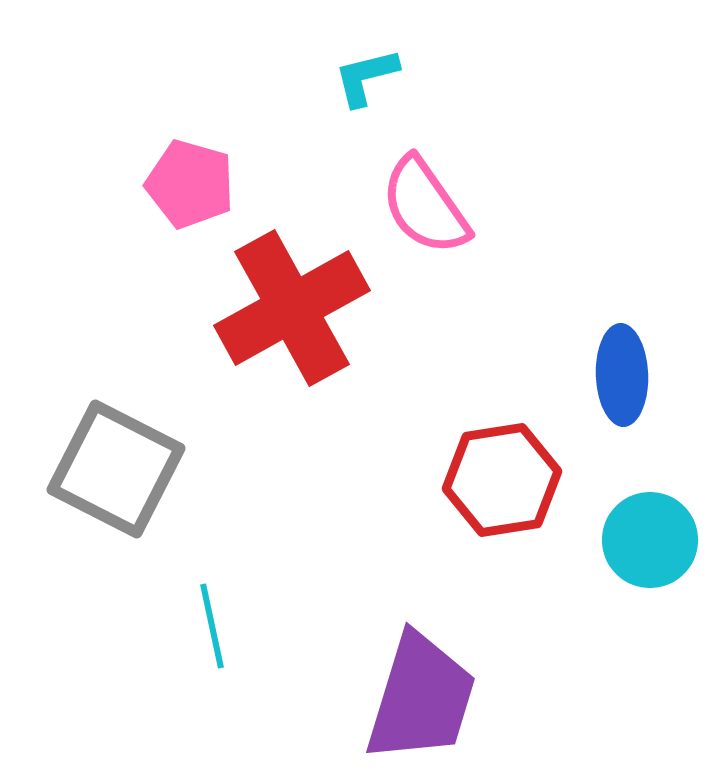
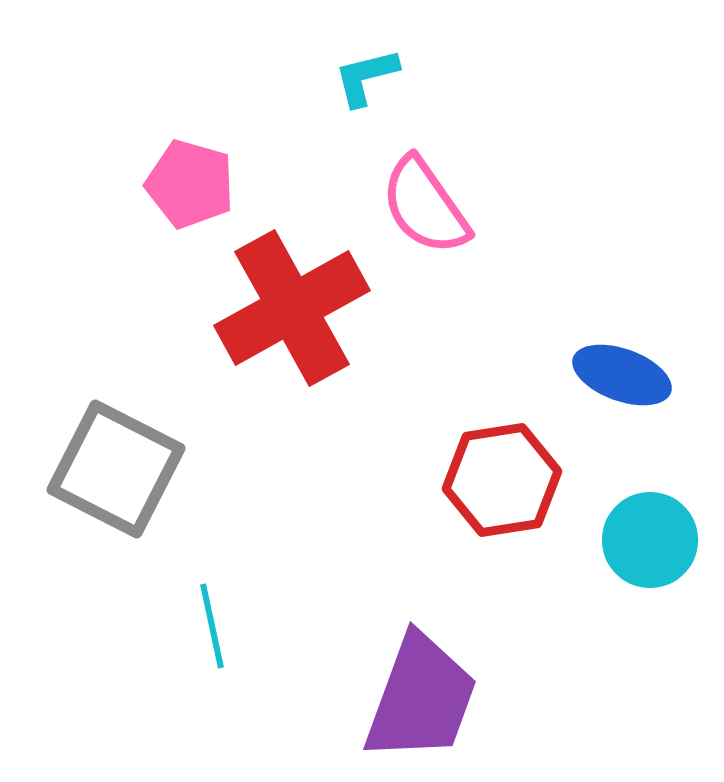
blue ellipse: rotated 68 degrees counterclockwise
purple trapezoid: rotated 3 degrees clockwise
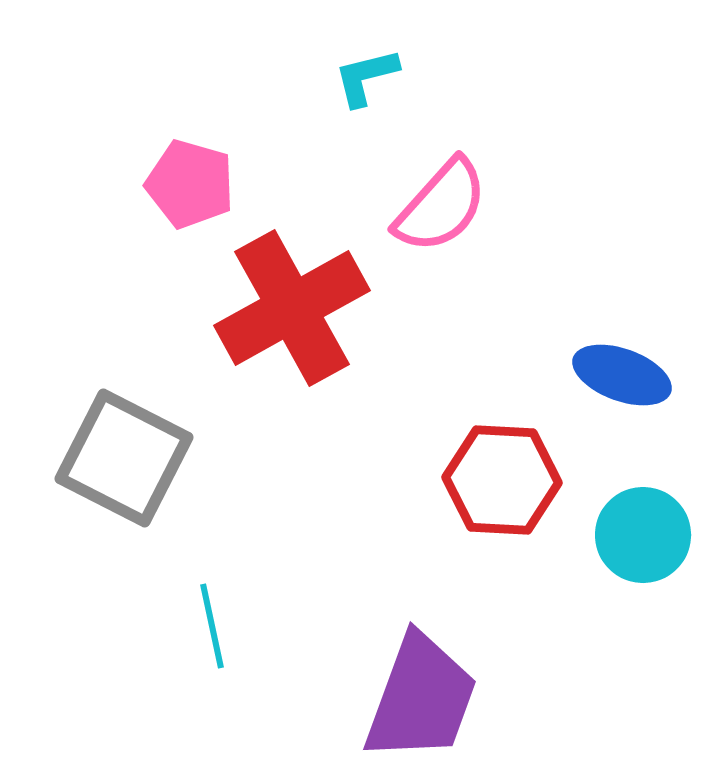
pink semicircle: moved 16 px right; rotated 103 degrees counterclockwise
gray square: moved 8 px right, 11 px up
red hexagon: rotated 12 degrees clockwise
cyan circle: moved 7 px left, 5 px up
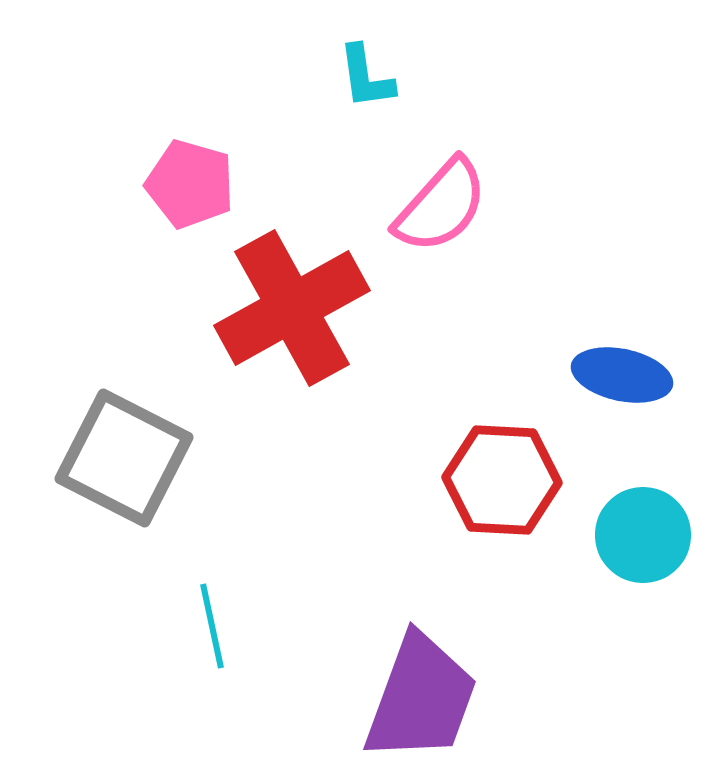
cyan L-shape: rotated 84 degrees counterclockwise
blue ellipse: rotated 8 degrees counterclockwise
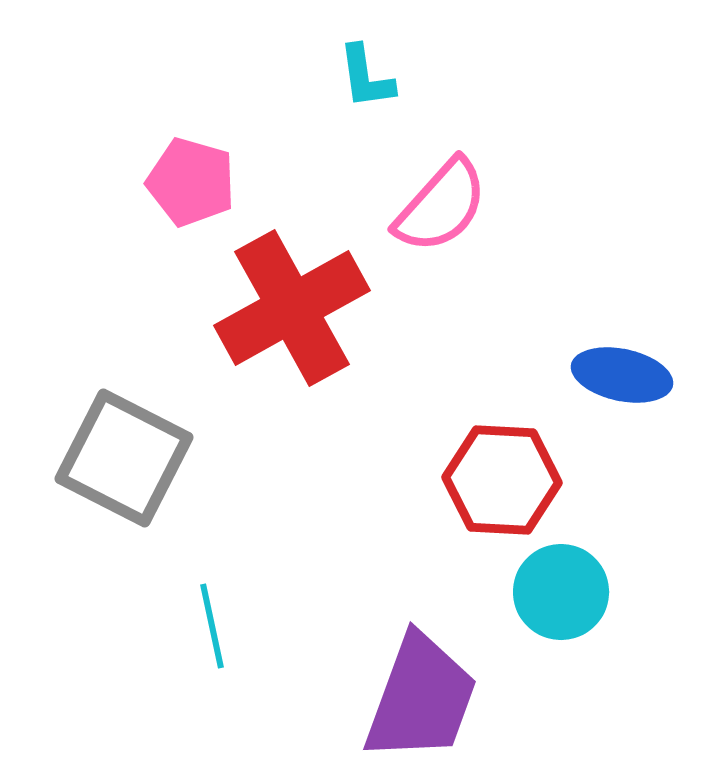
pink pentagon: moved 1 px right, 2 px up
cyan circle: moved 82 px left, 57 px down
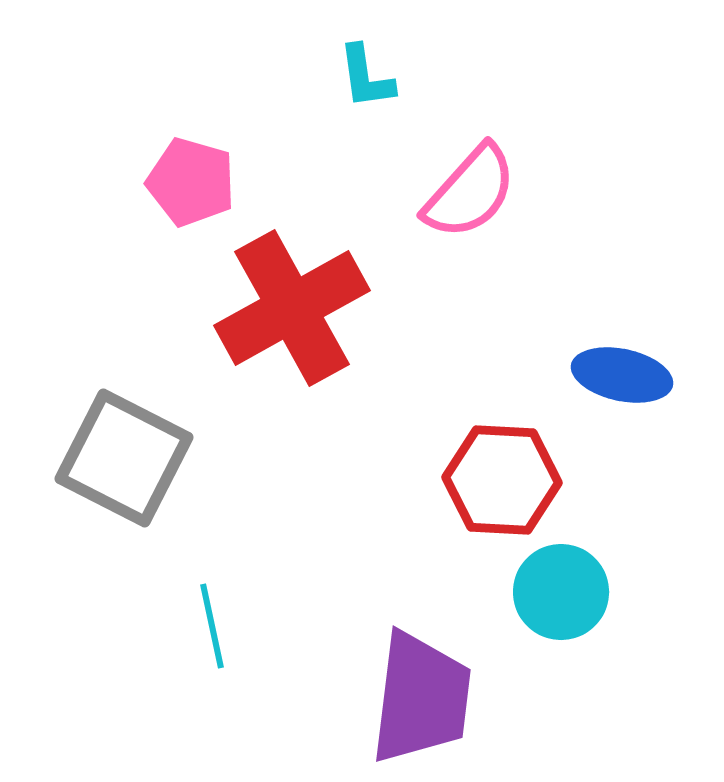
pink semicircle: moved 29 px right, 14 px up
purple trapezoid: rotated 13 degrees counterclockwise
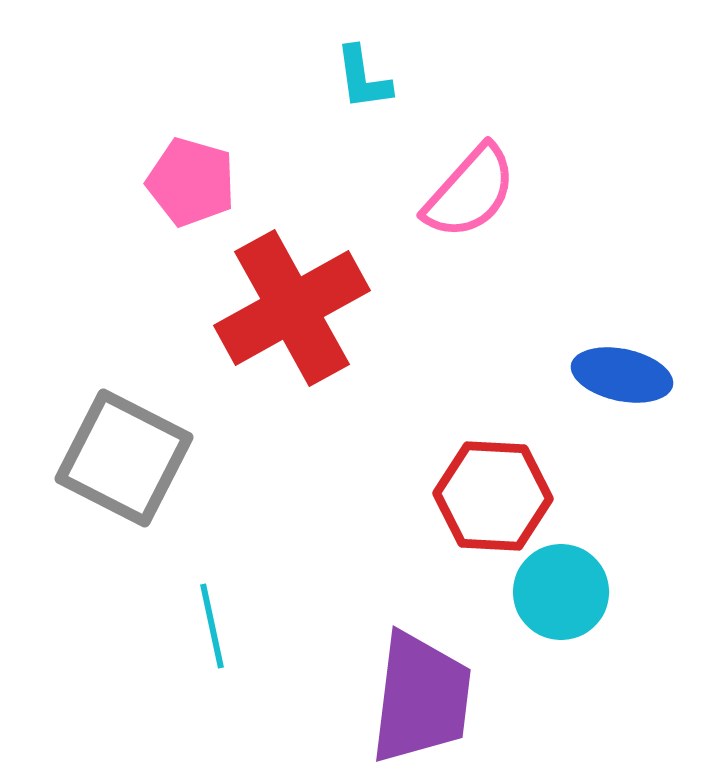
cyan L-shape: moved 3 px left, 1 px down
red hexagon: moved 9 px left, 16 px down
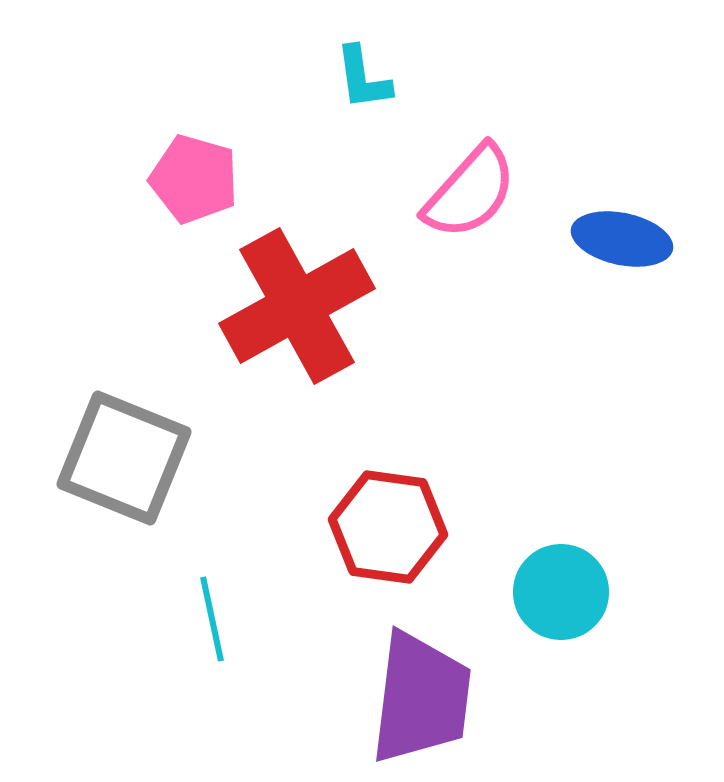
pink pentagon: moved 3 px right, 3 px up
red cross: moved 5 px right, 2 px up
blue ellipse: moved 136 px up
gray square: rotated 5 degrees counterclockwise
red hexagon: moved 105 px left, 31 px down; rotated 5 degrees clockwise
cyan line: moved 7 px up
